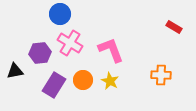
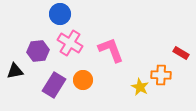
red rectangle: moved 7 px right, 26 px down
purple hexagon: moved 2 px left, 2 px up
yellow star: moved 30 px right, 6 px down
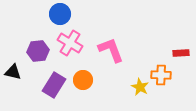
red rectangle: rotated 35 degrees counterclockwise
black triangle: moved 2 px left, 1 px down; rotated 24 degrees clockwise
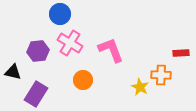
purple rectangle: moved 18 px left, 9 px down
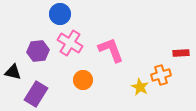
orange cross: rotated 18 degrees counterclockwise
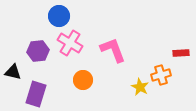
blue circle: moved 1 px left, 2 px down
pink L-shape: moved 2 px right
purple rectangle: rotated 15 degrees counterclockwise
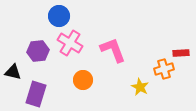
orange cross: moved 3 px right, 6 px up
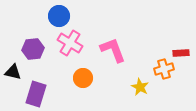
purple hexagon: moved 5 px left, 2 px up
orange circle: moved 2 px up
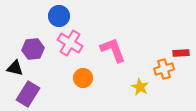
black triangle: moved 2 px right, 4 px up
purple rectangle: moved 8 px left; rotated 15 degrees clockwise
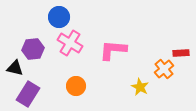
blue circle: moved 1 px down
pink L-shape: rotated 64 degrees counterclockwise
orange cross: rotated 24 degrees counterclockwise
orange circle: moved 7 px left, 8 px down
